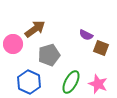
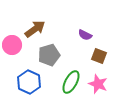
purple semicircle: moved 1 px left
pink circle: moved 1 px left, 1 px down
brown square: moved 2 px left, 8 px down
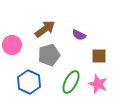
brown arrow: moved 10 px right
purple semicircle: moved 6 px left
brown square: rotated 21 degrees counterclockwise
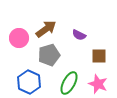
brown arrow: moved 1 px right
pink circle: moved 7 px right, 7 px up
green ellipse: moved 2 px left, 1 px down
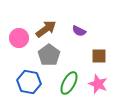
purple semicircle: moved 4 px up
gray pentagon: rotated 20 degrees counterclockwise
blue hexagon: rotated 15 degrees counterclockwise
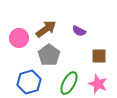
blue hexagon: rotated 25 degrees counterclockwise
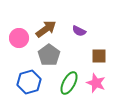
pink star: moved 2 px left, 1 px up
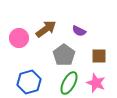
gray pentagon: moved 15 px right
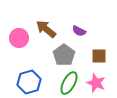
brown arrow: rotated 105 degrees counterclockwise
